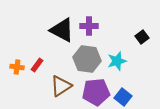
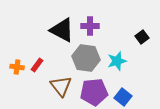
purple cross: moved 1 px right
gray hexagon: moved 1 px left, 1 px up
brown triangle: rotated 35 degrees counterclockwise
purple pentagon: moved 2 px left
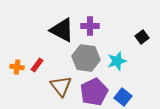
purple pentagon: rotated 20 degrees counterclockwise
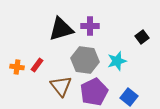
black triangle: moved 1 px left, 1 px up; rotated 44 degrees counterclockwise
gray hexagon: moved 1 px left, 2 px down
blue square: moved 6 px right
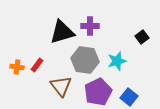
black triangle: moved 1 px right, 3 px down
purple pentagon: moved 4 px right
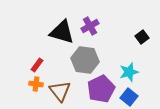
purple cross: rotated 30 degrees counterclockwise
black triangle: rotated 32 degrees clockwise
cyan star: moved 12 px right, 11 px down
orange cross: moved 19 px right, 17 px down
brown triangle: moved 1 px left, 5 px down
purple pentagon: moved 3 px right, 3 px up
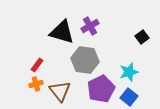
orange cross: rotated 24 degrees counterclockwise
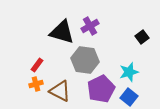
brown triangle: rotated 25 degrees counterclockwise
